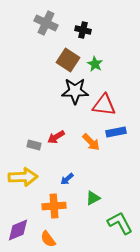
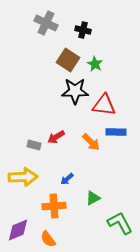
blue rectangle: rotated 12 degrees clockwise
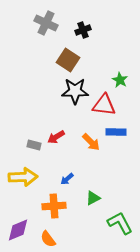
black cross: rotated 35 degrees counterclockwise
green star: moved 25 px right, 16 px down
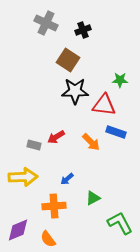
green star: rotated 28 degrees counterclockwise
blue rectangle: rotated 18 degrees clockwise
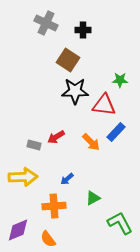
black cross: rotated 21 degrees clockwise
blue rectangle: rotated 66 degrees counterclockwise
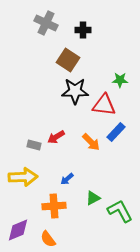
green L-shape: moved 12 px up
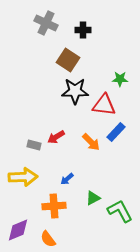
green star: moved 1 px up
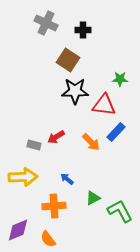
blue arrow: rotated 80 degrees clockwise
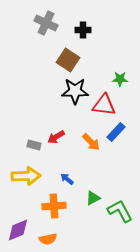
yellow arrow: moved 3 px right, 1 px up
orange semicircle: rotated 66 degrees counterclockwise
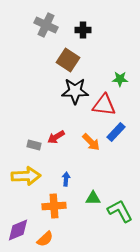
gray cross: moved 2 px down
blue arrow: moved 1 px left; rotated 56 degrees clockwise
green triangle: rotated 28 degrees clockwise
orange semicircle: moved 3 px left; rotated 30 degrees counterclockwise
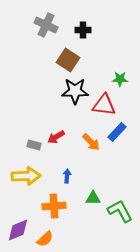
blue rectangle: moved 1 px right
blue arrow: moved 1 px right, 3 px up
